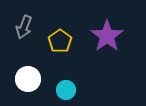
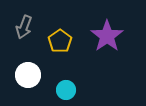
white circle: moved 4 px up
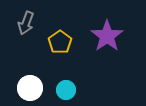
gray arrow: moved 2 px right, 4 px up
yellow pentagon: moved 1 px down
white circle: moved 2 px right, 13 px down
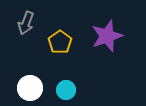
purple star: rotated 16 degrees clockwise
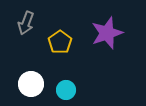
purple star: moved 3 px up
white circle: moved 1 px right, 4 px up
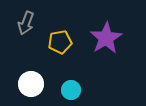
purple star: moved 1 px left, 5 px down; rotated 12 degrees counterclockwise
yellow pentagon: rotated 25 degrees clockwise
cyan circle: moved 5 px right
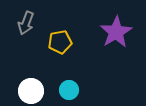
purple star: moved 10 px right, 6 px up
white circle: moved 7 px down
cyan circle: moved 2 px left
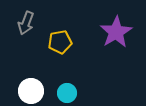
cyan circle: moved 2 px left, 3 px down
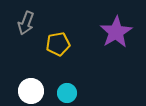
yellow pentagon: moved 2 px left, 2 px down
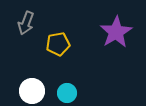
white circle: moved 1 px right
